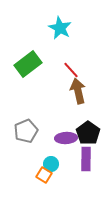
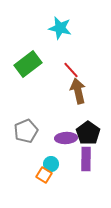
cyan star: rotated 15 degrees counterclockwise
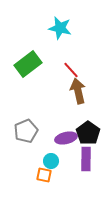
purple ellipse: rotated 10 degrees counterclockwise
cyan circle: moved 3 px up
orange square: rotated 21 degrees counterclockwise
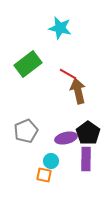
red line: moved 3 px left, 4 px down; rotated 18 degrees counterclockwise
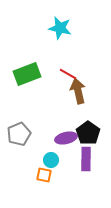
green rectangle: moved 1 px left, 10 px down; rotated 16 degrees clockwise
gray pentagon: moved 7 px left, 3 px down
cyan circle: moved 1 px up
